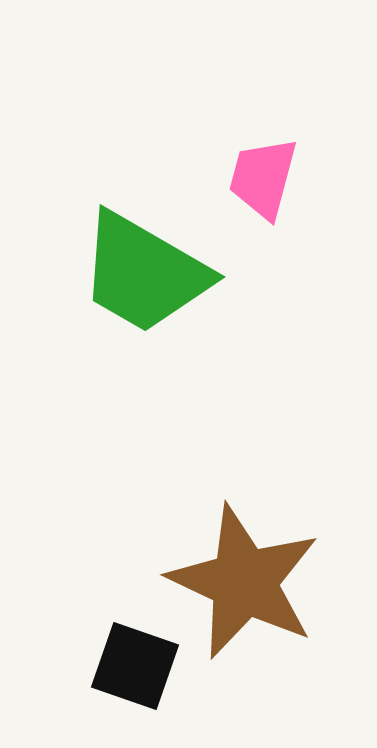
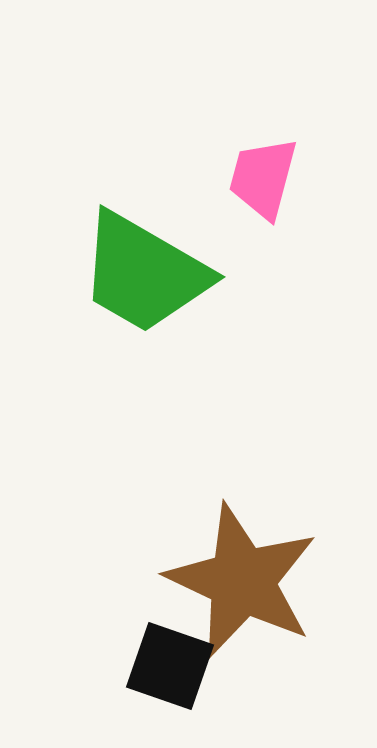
brown star: moved 2 px left, 1 px up
black square: moved 35 px right
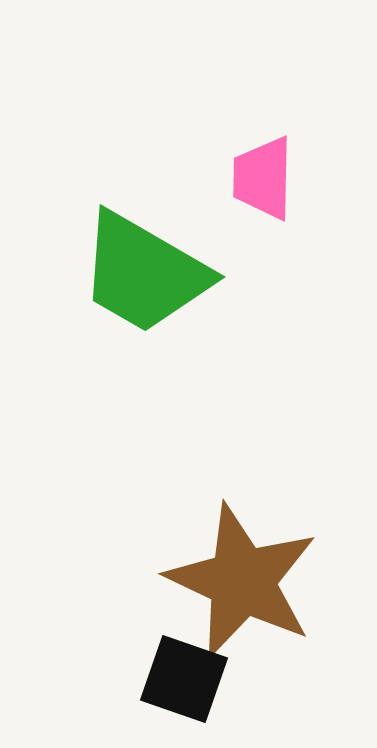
pink trapezoid: rotated 14 degrees counterclockwise
black square: moved 14 px right, 13 px down
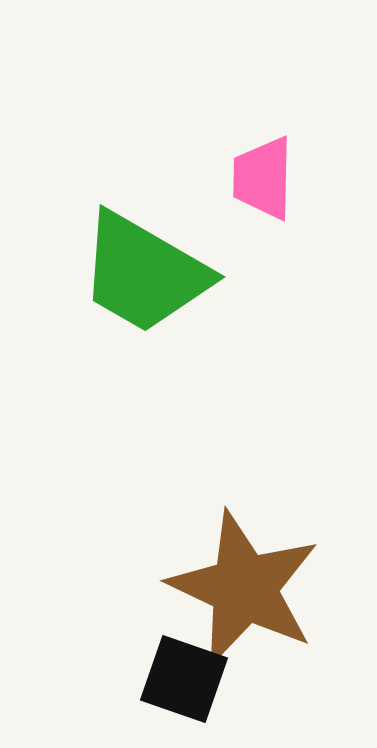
brown star: moved 2 px right, 7 px down
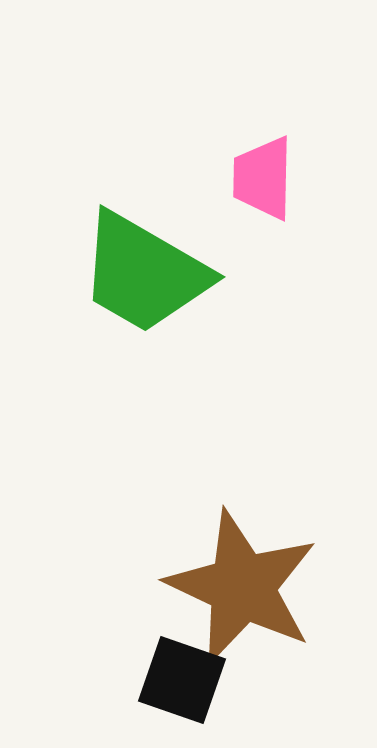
brown star: moved 2 px left, 1 px up
black square: moved 2 px left, 1 px down
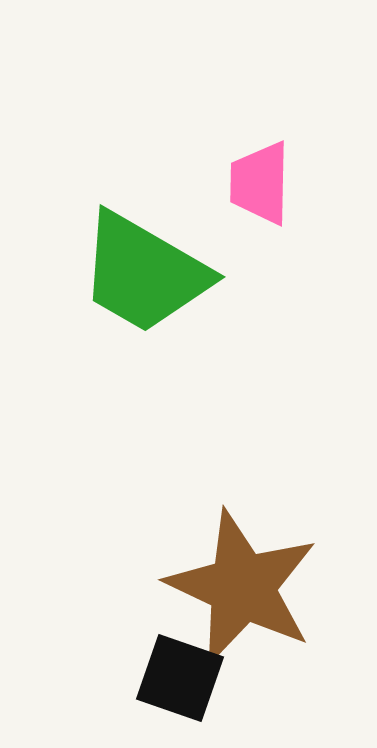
pink trapezoid: moved 3 px left, 5 px down
black square: moved 2 px left, 2 px up
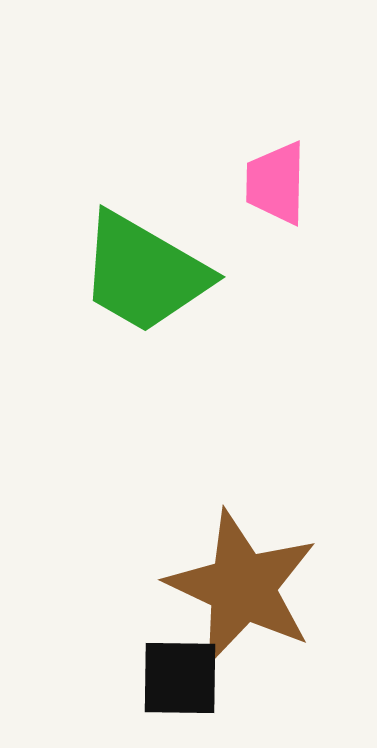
pink trapezoid: moved 16 px right
black square: rotated 18 degrees counterclockwise
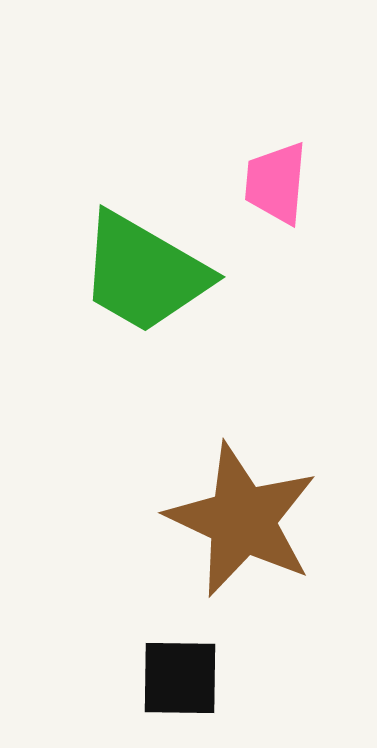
pink trapezoid: rotated 4 degrees clockwise
brown star: moved 67 px up
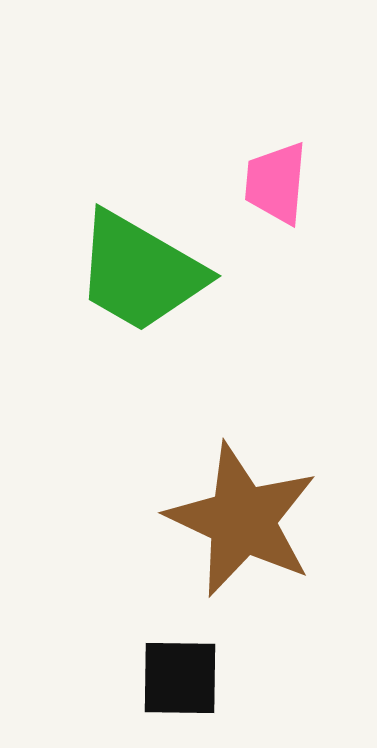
green trapezoid: moved 4 px left, 1 px up
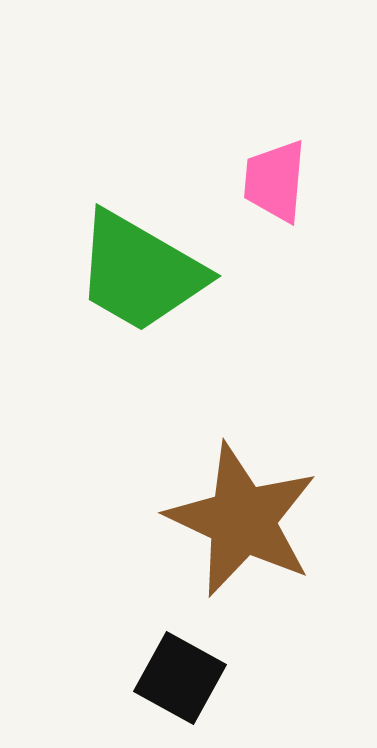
pink trapezoid: moved 1 px left, 2 px up
black square: rotated 28 degrees clockwise
